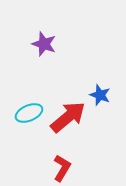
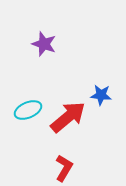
blue star: moved 1 px right; rotated 15 degrees counterclockwise
cyan ellipse: moved 1 px left, 3 px up
red L-shape: moved 2 px right
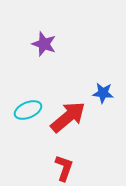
blue star: moved 2 px right, 2 px up
red L-shape: rotated 12 degrees counterclockwise
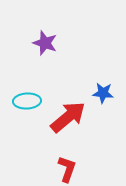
purple star: moved 1 px right, 1 px up
cyan ellipse: moved 1 px left, 9 px up; rotated 20 degrees clockwise
red L-shape: moved 3 px right, 1 px down
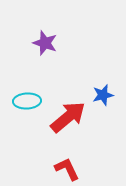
blue star: moved 2 px down; rotated 20 degrees counterclockwise
red L-shape: rotated 44 degrees counterclockwise
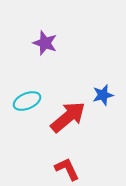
cyan ellipse: rotated 20 degrees counterclockwise
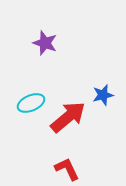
cyan ellipse: moved 4 px right, 2 px down
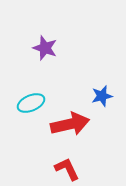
purple star: moved 5 px down
blue star: moved 1 px left, 1 px down
red arrow: moved 2 px right, 7 px down; rotated 27 degrees clockwise
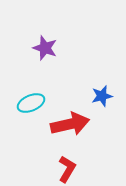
red L-shape: rotated 56 degrees clockwise
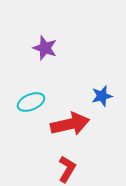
cyan ellipse: moved 1 px up
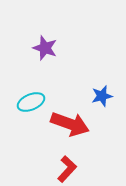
red arrow: rotated 33 degrees clockwise
red L-shape: rotated 12 degrees clockwise
